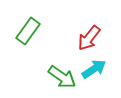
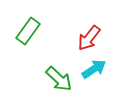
green arrow: moved 3 px left, 2 px down; rotated 8 degrees clockwise
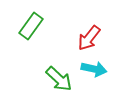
green rectangle: moved 3 px right, 5 px up
cyan arrow: rotated 45 degrees clockwise
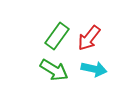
green rectangle: moved 26 px right, 10 px down
green arrow: moved 5 px left, 9 px up; rotated 12 degrees counterclockwise
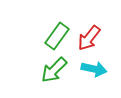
green arrow: rotated 104 degrees clockwise
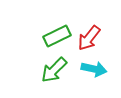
green rectangle: rotated 28 degrees clockwise
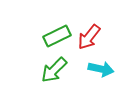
red arrow: moved 1 px up
cyan arrow: moved 7 px right
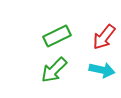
red arrow: moved 15 px right
cyan arrow: moved 1 px right, 1 px down
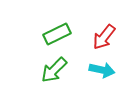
green rectangle: moved 2 px up
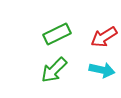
red arrow: rotated 20 degrees clockwise
